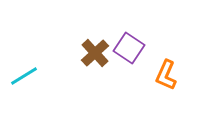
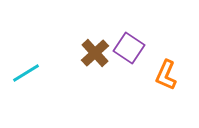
cyan line: moved 2 px right, 3 px up
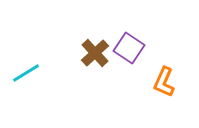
orange L-shape: moved 2 px left, 7 px down
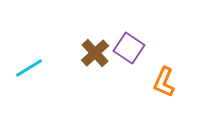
cyan line: moved 3 px right, 5 px up
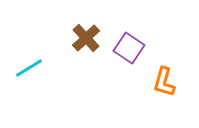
brown cross: moved 9 px left, 15 px up
orange L-shape: rotated 8 degrees counterclockwise
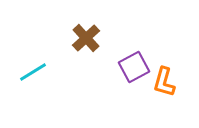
purple square: moved 5 px right, 19 px down; rotated 28 degrees clockwise
cyan line: moved 4 px right, 4 px down
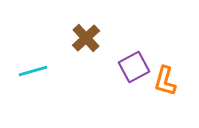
cyan line: moved 1 px up; rotated 16 degrees clockwise
orange L-shape: moved 1 px right, 1 px up
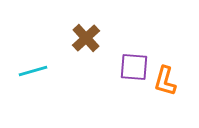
purple square: rotated 32 degrees clockwise
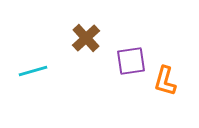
purple square: moved 3 px left, 6 px up; rotated 12 degrees counterclockwise
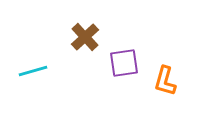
brown cross: moved 1 px left, 1 px up
purple square: moved 7 px left, 2 px down
